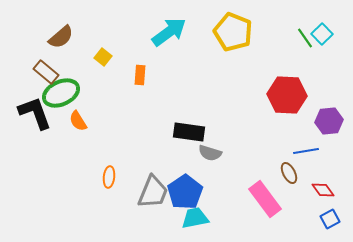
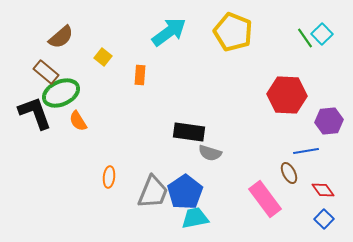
blue square: moved 6 px left; rotated 18 degrees counterclockwise
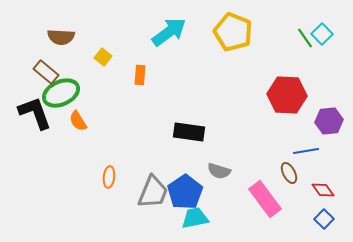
brown semicircle: rotated 44 degrees clockwise
gray semicircle: moved 9 px right, 18 px down
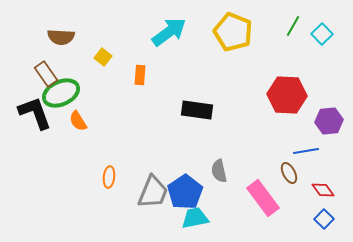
green line: moved 12 px left, 12 px up; rotated 65 degrees clockwise
brown rectangle: moved 2 px down; rotated 15 degrees clockwise
black rectangle: moved 8 px right, 22 px up
gray semicircle: rotated 60 degrees clockwise
pink rectangle: moved 2 px left, 1 px up
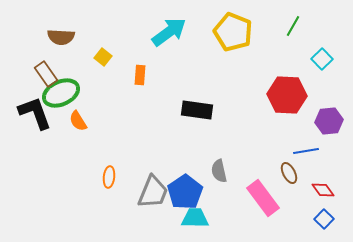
cyan square: moved 25 px down
cyan trapezoid: rotated 12 degrees clockwise
